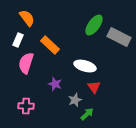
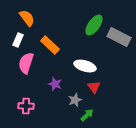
green arrow: moved 1 px down
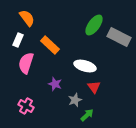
pink cross: rotated 28 degrees clockwise
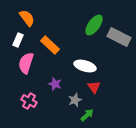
pink cross: moved 3 px right, 5 px up
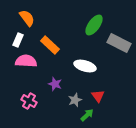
gray rectangle: moved 6 px down
pink semicircle: moved 2 px up; rotated 75 degrees clockwise
red triangle: moved 4 px right, 9 px down
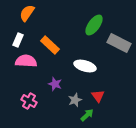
orange semicircle: moved 5 px up; rotated 108 degrees counterclockwise
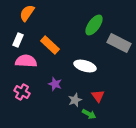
pink cross: moved 7 px left, 9 px up
green arrow: moved 2 px right, 1 px up; rotated 72 degrees clockwise
